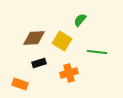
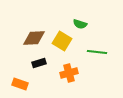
green semicircle: moved 4 px down; rotated 112 degrees counterclockwise
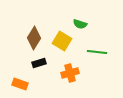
brown diamond: rotated 55 degrees counterclockwise
orange cross: moved 1 px right
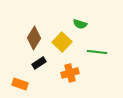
yellow square: moved 1 px down; rotated 12 degrees clockwise
black rectangle: rotated 16 degrees counterclockwise
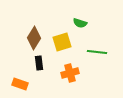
green semicircle: moved 1 px up
yellow square: rotated 30 degrees clockwise
black rectangle: rotated 64 degrees counterclockwise
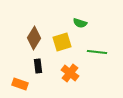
black rectangle: moved 1 px left, 3 px down
orange cross: rotated 36 degrees counterclockwise
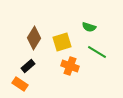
green semicircle: moved 9 px right, 4 px down
green line: rotated 24 degrees clockwise
black rectangle: moved 10 px left; rotated 56 degrees clockwise
orange cross: moved 7 px up; rotated 18 degrees counterclockwise
orange rectangle: rotated 14 degrees clockwise
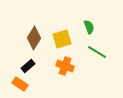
green semicircle: rotated 128 degrees counterclockwise
yellow square: moved 3 px up
orange cross: moved 5 px left
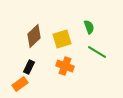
brown diamond: moved 2 px up; rotated 15 degrees clockwise
black rectangle: moved 1 px right, 1 px down; rotated 24 degrees counterclockwise
orange rectangle: rotated 70 degrees counterclockwise
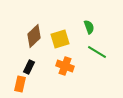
yellow square: moved 2 px left
orange rectangle: rotated 42 degrees counterclockwise
